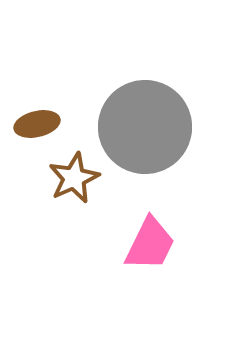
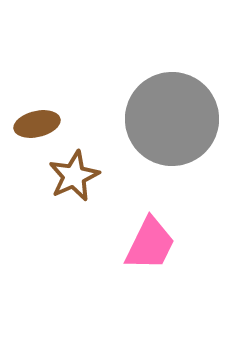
gray circle: moved 27 px right, 8 px up
brown star: moved 2 px up
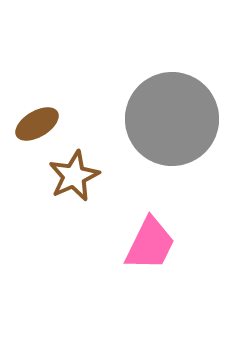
brown ellipse: rotated 18 degrees counterclockwise
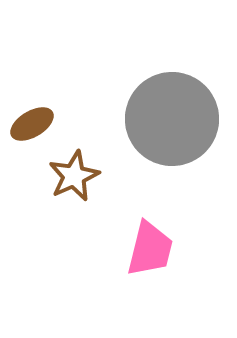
brown ellipse: moved 5 px left
pink trapezoid: moved 5 px down; rotated 12 degrees counterclockwise
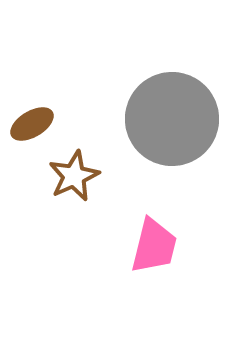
pink trapezoid: moved 4 px right, 3 px up
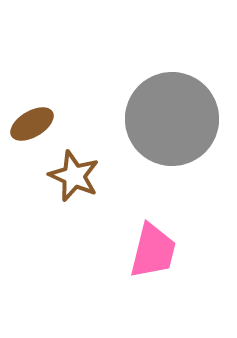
brown star: rotated 24 degrees counterclockwise
pink trapezoid: moved 1 px left, 5 px down
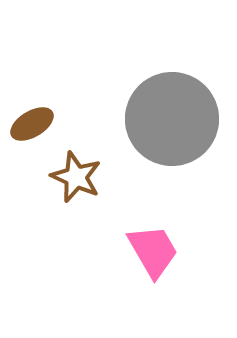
brown star: moved 2 px right, 1 px down
pink trapezoid: rotated 44 degrees counterclockwise
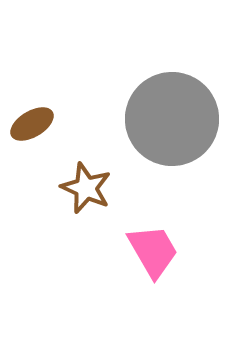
brown star: moved 10 px right, 11 px down
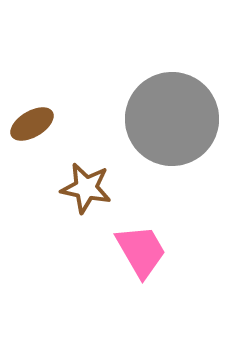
brown star: rotated 12 degrees counterclockwise
pink trapezoid: moved 12 px left
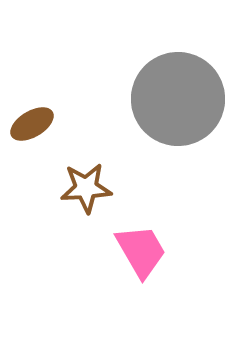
gray circle: moved 6 px right, 20 px up
brown star: rotated 15 degrees counterclockwise
